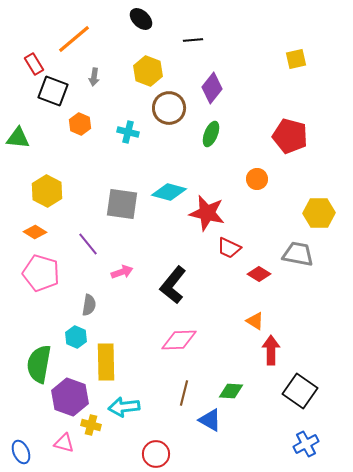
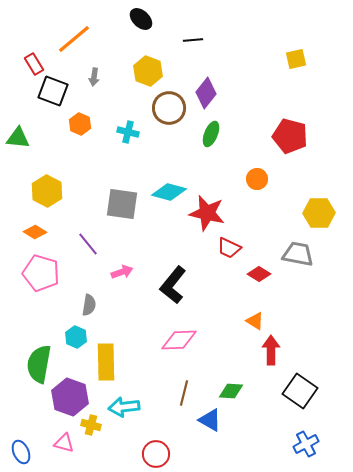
purple diamond at (212, 88): moved 6 px left, 5 px down
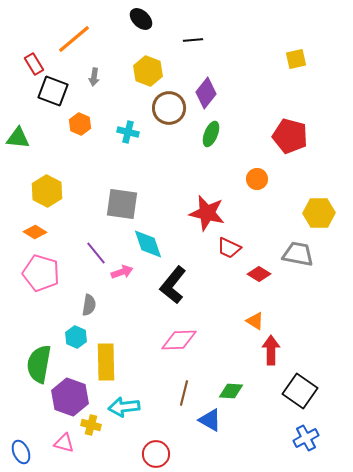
cyan diamond at (169, 192): moved 21 px left, 52 px down; rotated 56 degrees clockwise
purple line at (88, 244): moved 8 px right, 9 px down
blue cross at (306, 444): moved 6 px up
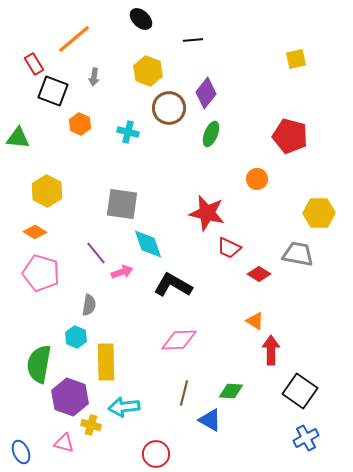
black L-shape at (173, 285): rotated 81 degrees clockwise
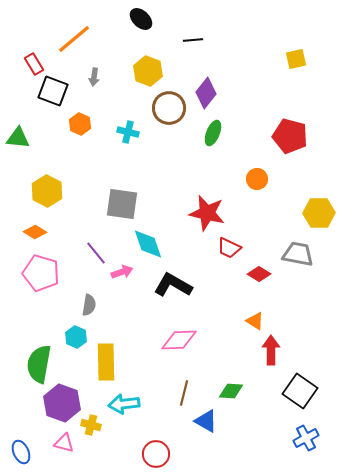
green ellipse at (211, 134): moved 2 px right, 1 px up
purple hexagon at (70, 397): moved 8 px left, 6 px down
cyan arrow at (124, 407): moved 3 px up
blue triangle at (210, 420): moved 4 px left, 1 px down
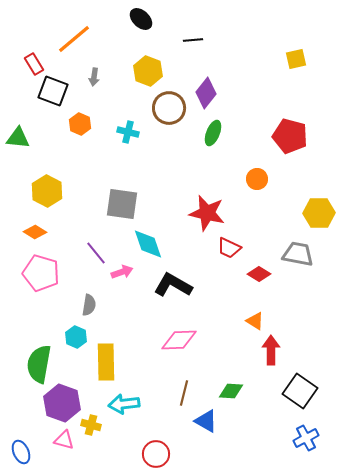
pink triangle at (64, 443): moved 3 px up
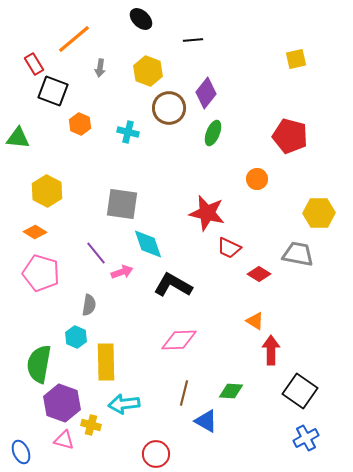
gray arrow at (94, 77): moved 6 px right, 9 px up
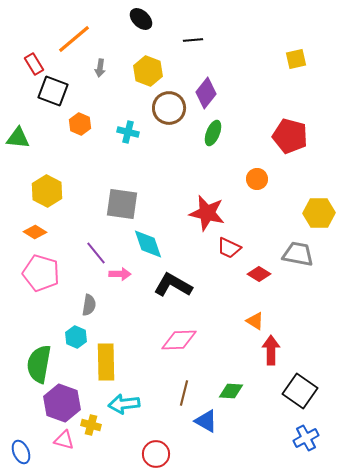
pink arrow at (122, 272): moved 2 px left, 2 px down; rotated 20 degrees clockwise
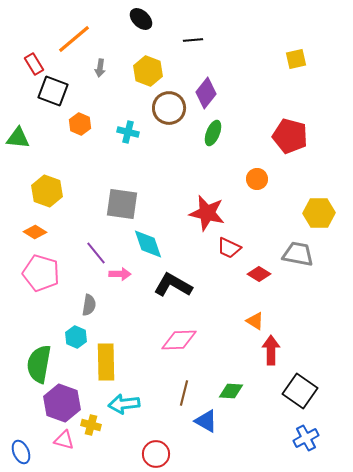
yellow hexagon at (47, 191): rotated 8 degrees counterclockwise
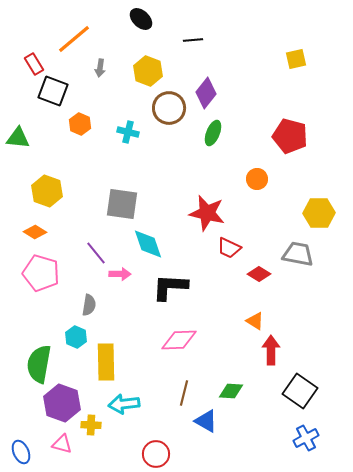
black L-shape at (173, 285): moved 3 px left, 2 px down; rotated 27 degrees counterclockwise
yellow cross at (91, 425): rotated 12 degrees counterclockwise
pink triangle at (64, 440): moved 2 px left, 4 px down
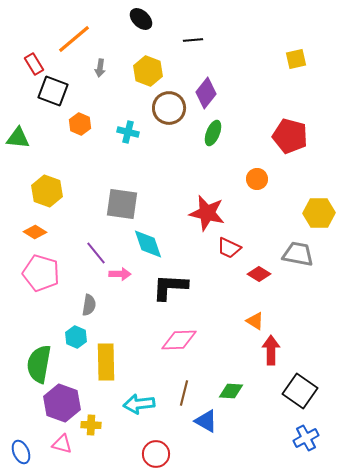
cyan arrow at (124, 404): moved 15 px right
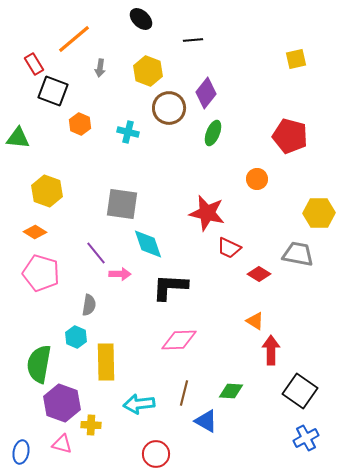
blue ellipse at (21, 452): rotated 35 degrees clockwise
